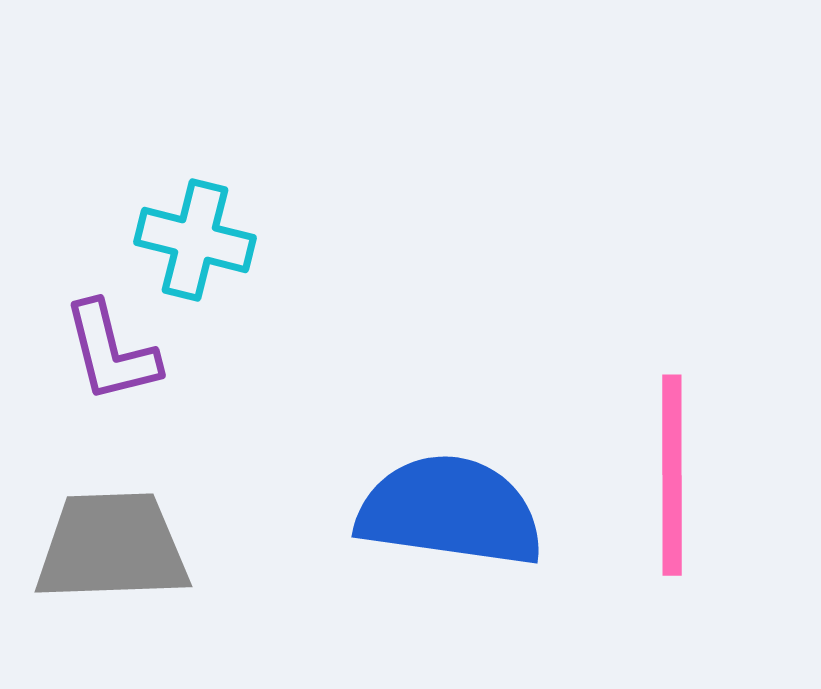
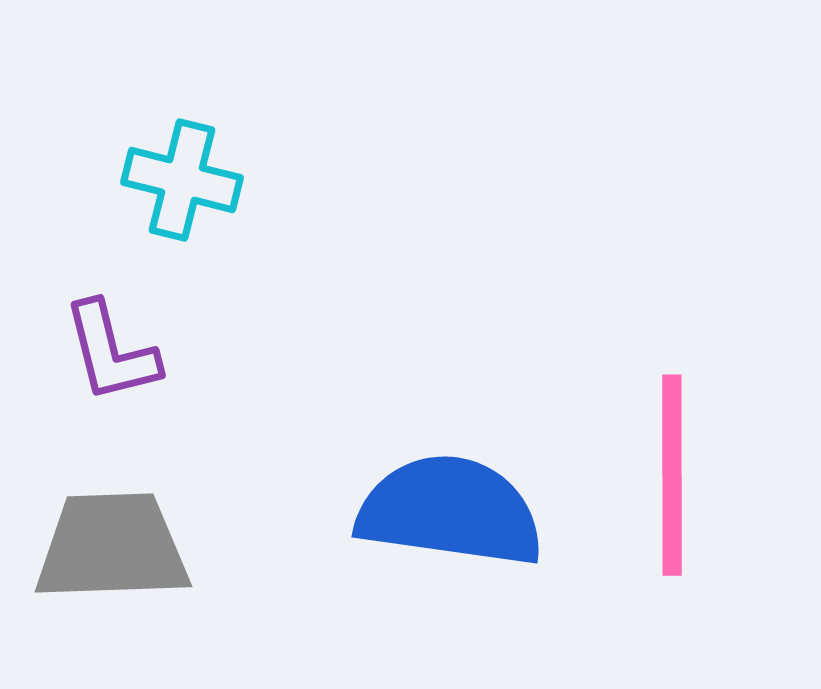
cyan cross: moved 13 px left, 60 px up
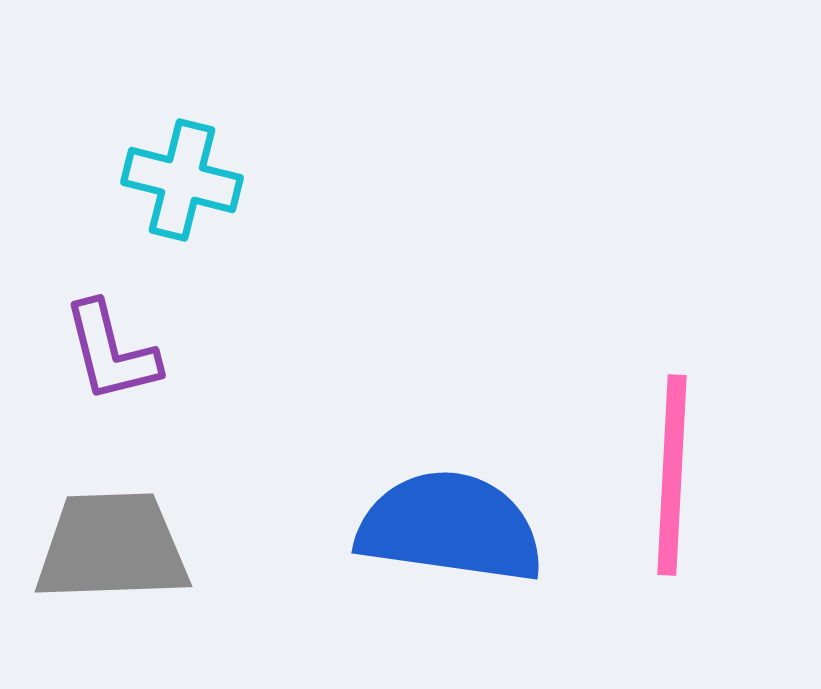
pink line: rotated 3 degrees clockwise
blue semicircle: moved 16 px down
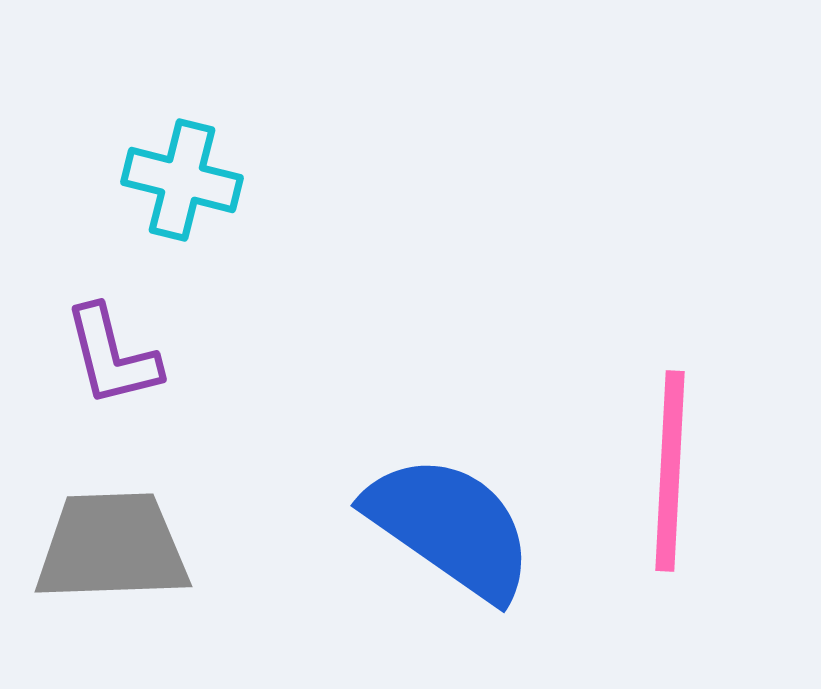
purple L-shape: moved 1 px right, 4 px down
pink line: moved 2 px left, 4 px up
blue semicircle: rotated 27 degrees clockwise
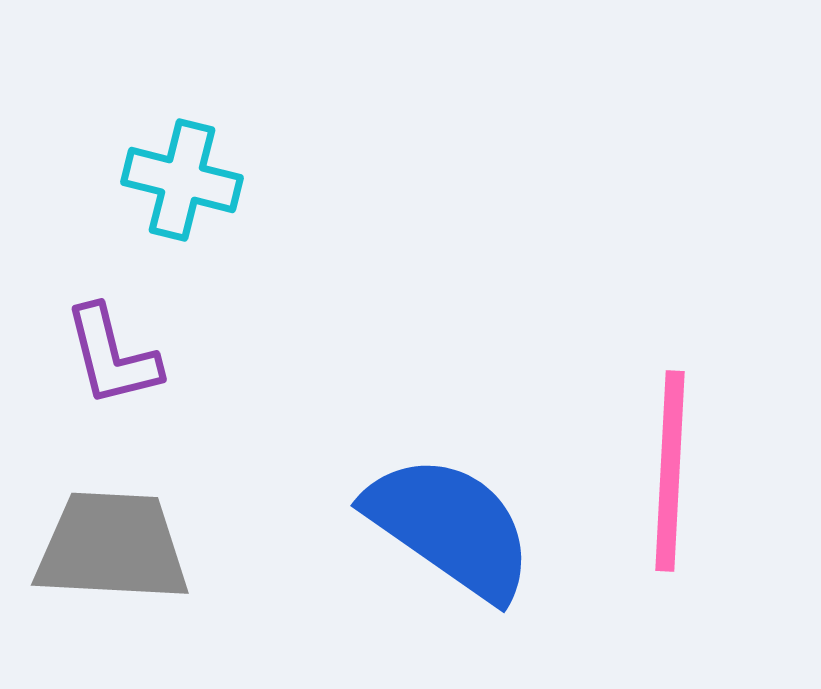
gray trapezoid: rotated 5 degrees clockwise
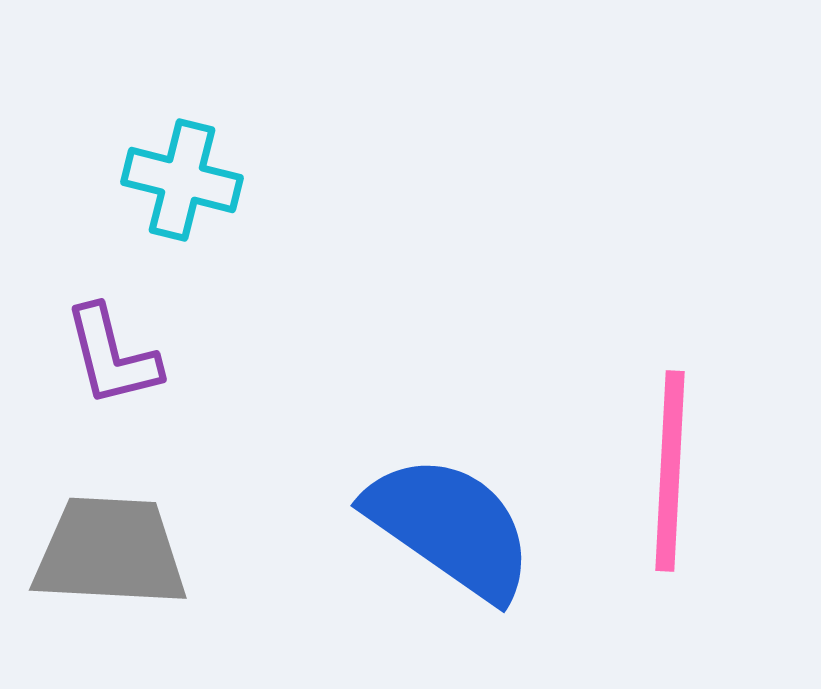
gray trapezoid: moved 2 px left, 5 px down
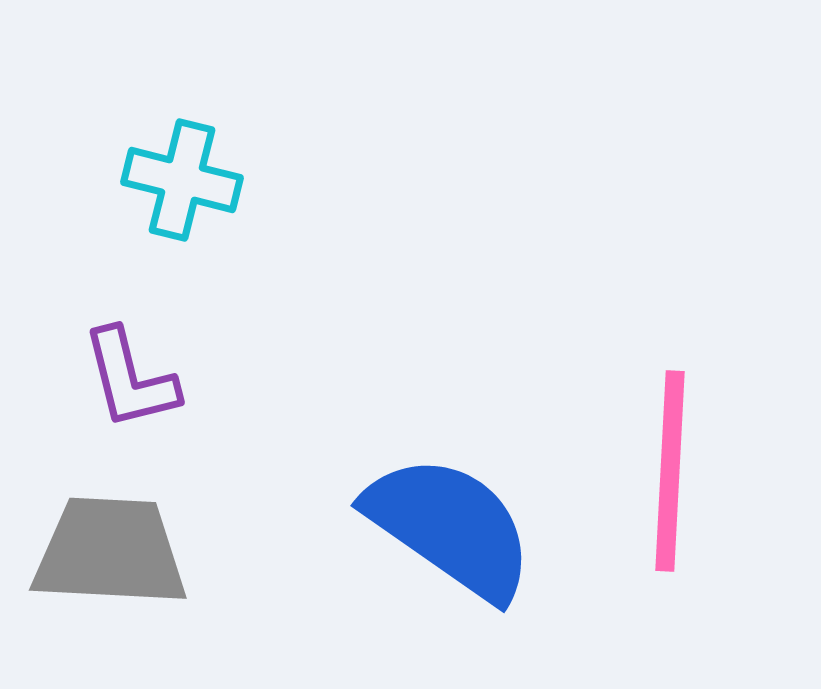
purple L-shape: moved 18 px right, 23 px down
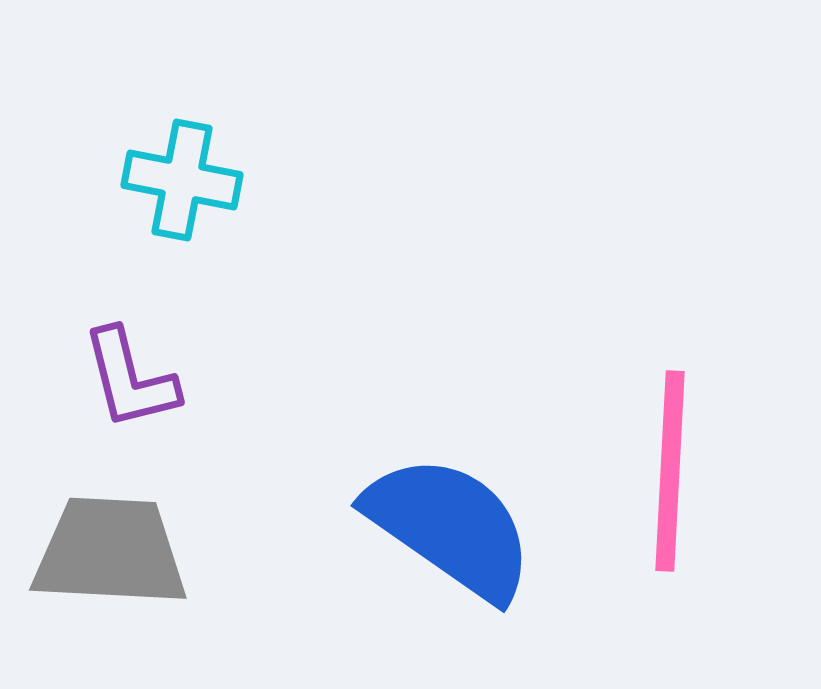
cyan cross: rotated 3 degrees counterclockwise
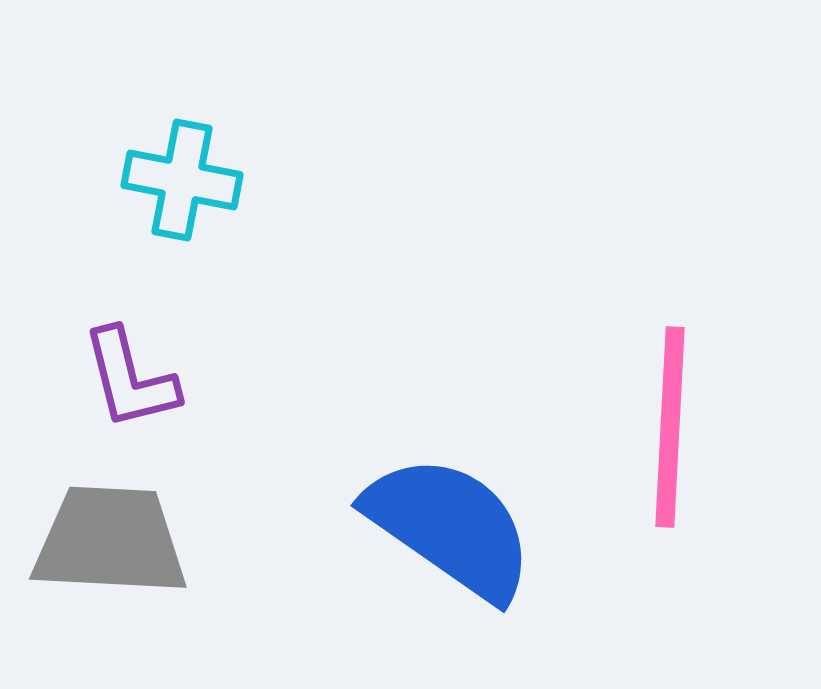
pink line: moved 44 px up
gray trapezoid: moved 11 px up
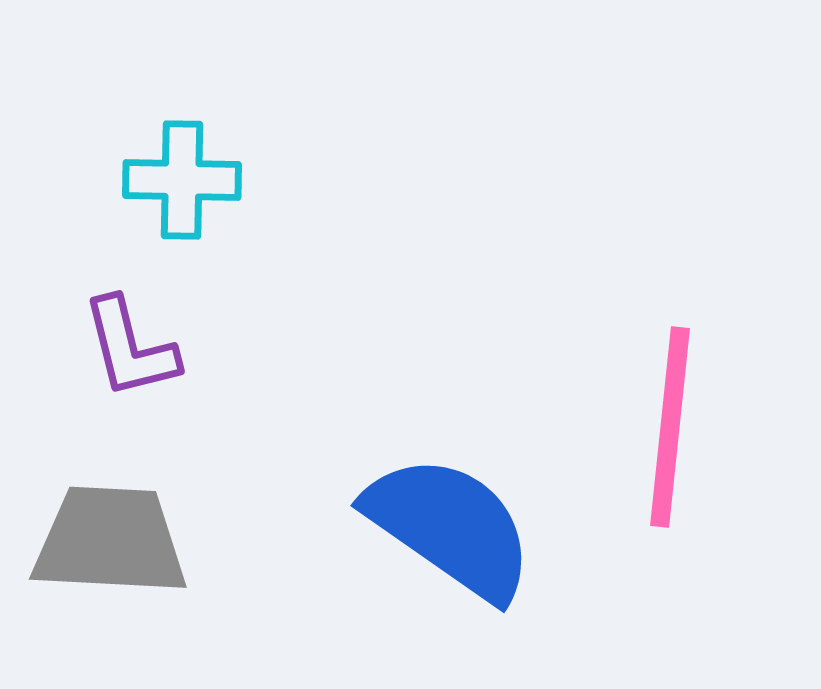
cyan cross: rotated 10 degrees counterclockwise
purple L-shape: moved 31 px up
pink line: rotated 3 degrees clockwise
